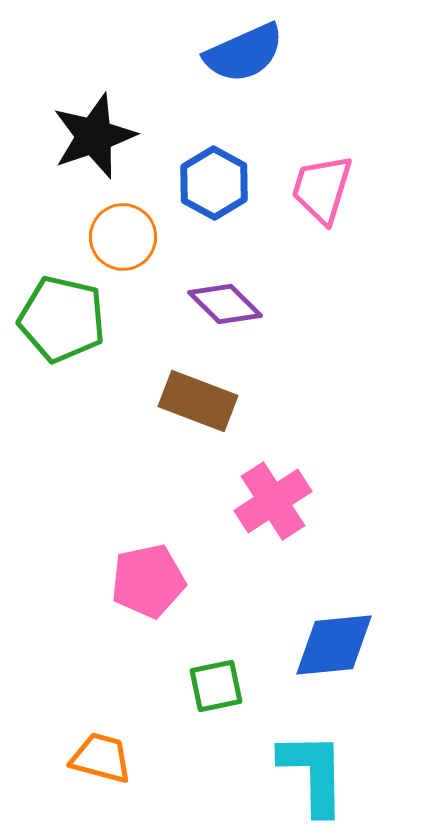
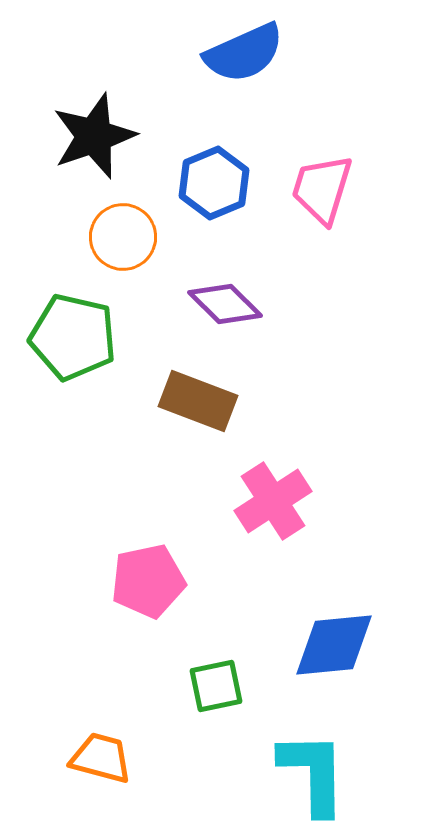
blue hexagon: rotated 8 degrees clockwise
green pentagon: moved 11 px right, 18 px down
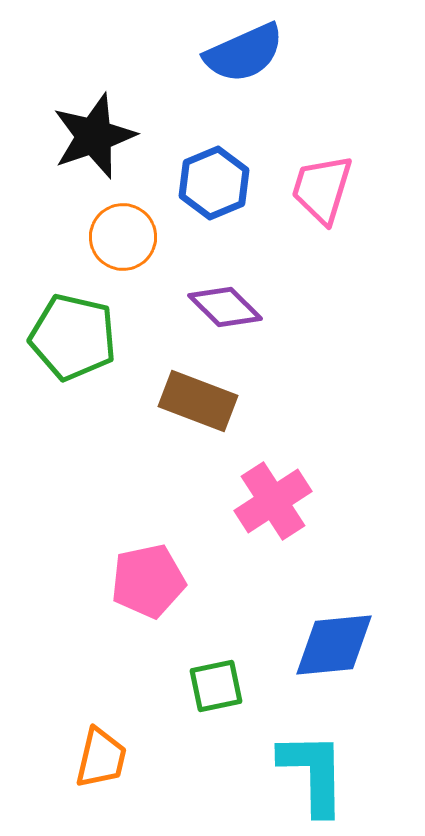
purple diamond: moved 3 px down
orange trapezoid: rotated 88 degrees clockwise
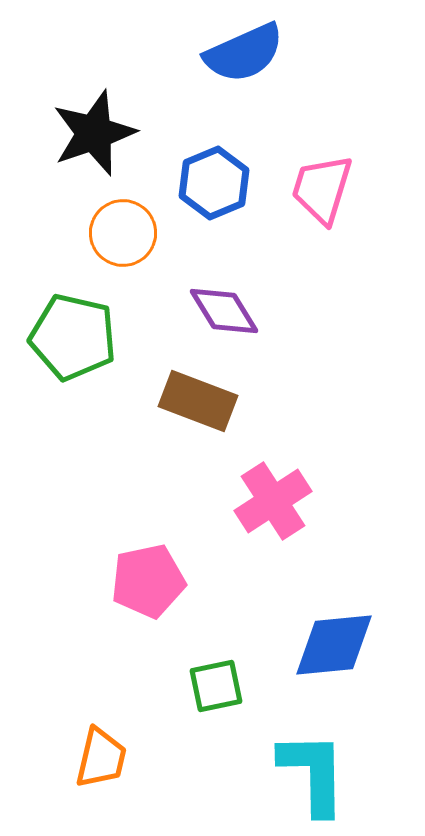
black star: moved 3 px up
orange circle: moved 4 px up
purple diamond: moved 1 px left, 4 px down; rotated 14 degrees clockwise
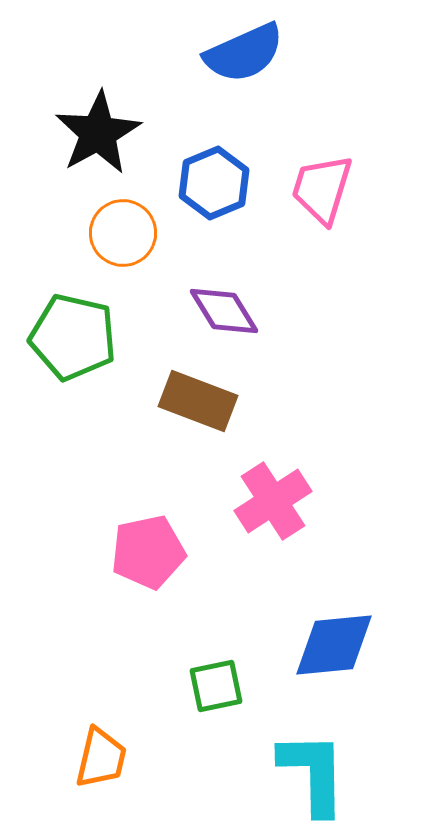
black star: moved 4 px right; rotated 10 degrees counterclockwise
pink pentagon: moved 29 px up
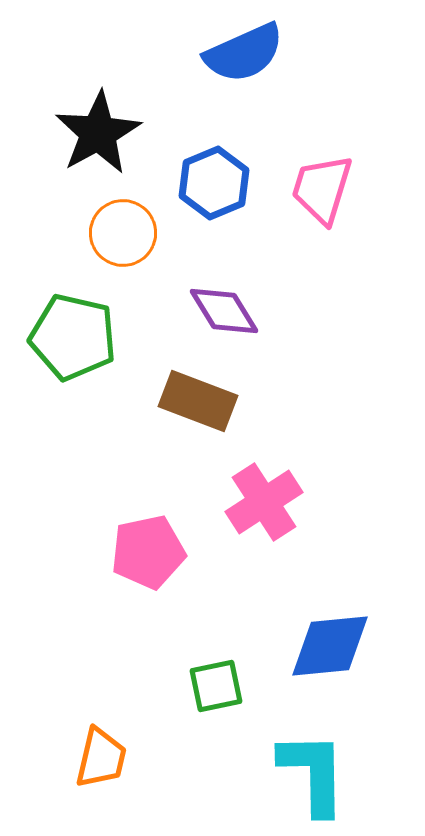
pink cross: moved 9 px left, 1 px down
blue diamond: moved 4 px left, 1 px down
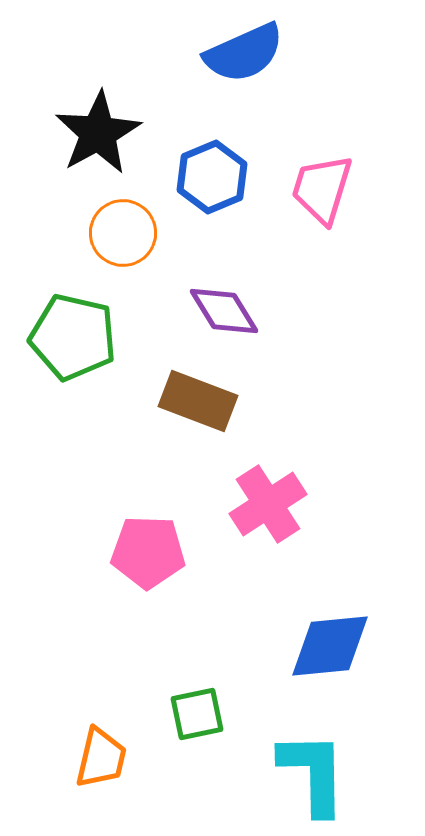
blue hexagon: moved 2 px left, 6 px up
pink cross: moved 4 px right, 2 px down
pink pentagon: rotated 14 degrees clockwise
green square: moved 19 px left, 28 px down
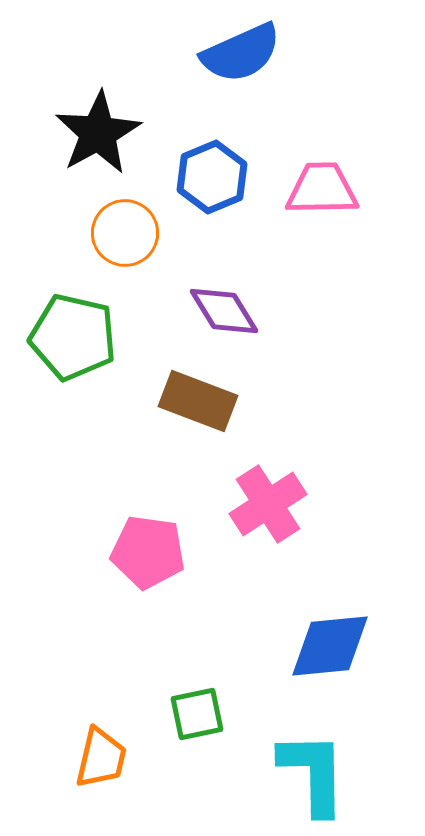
blue semicircle: moved 3 px left
pink trapezoid: rotated 72 degrees clockwise
orange circle: moved 2 px right
pink pentagon: rotated 6 degrees clockwise
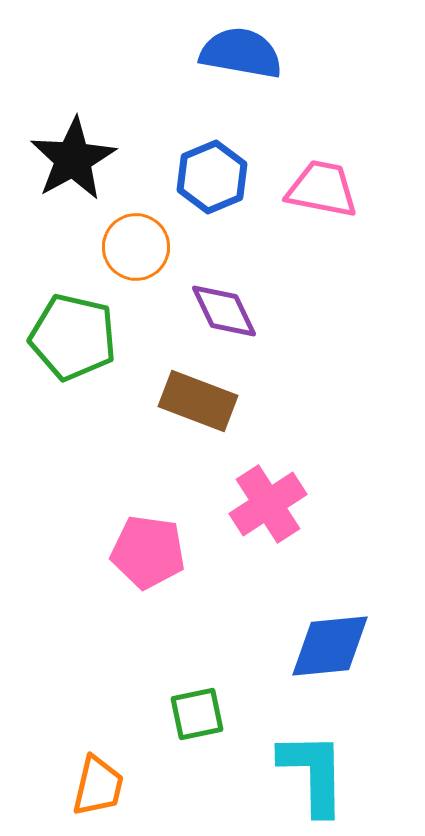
blue semicircle: rotated 146 degrees counterclockwise
black star: moved 25 px left, 26 px down
pink trapezoid: rotated 12 degrees clockwise
orange circle: moved 11 px right, 14 px down
purple diamond: rotated 6 degrees clockwise
orange trapezoid: moved 3 px left, 28 px down
